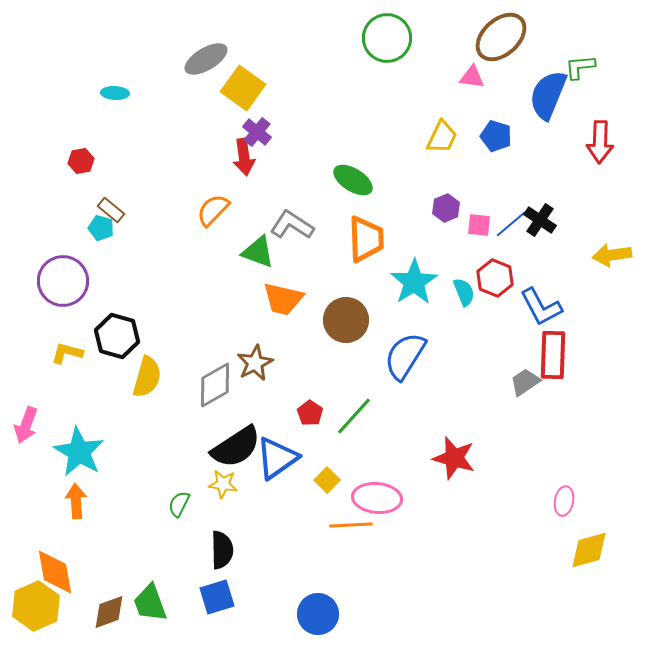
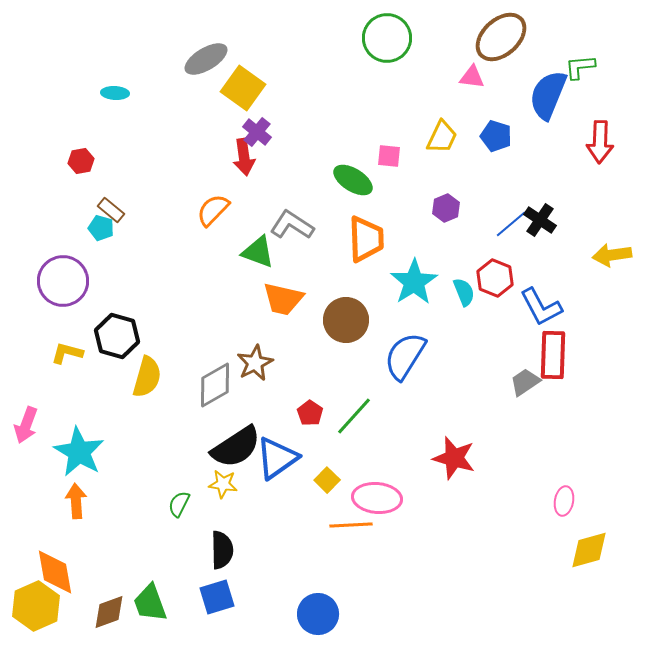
pink square at (479, 225): moved 90 px left, 69 px up
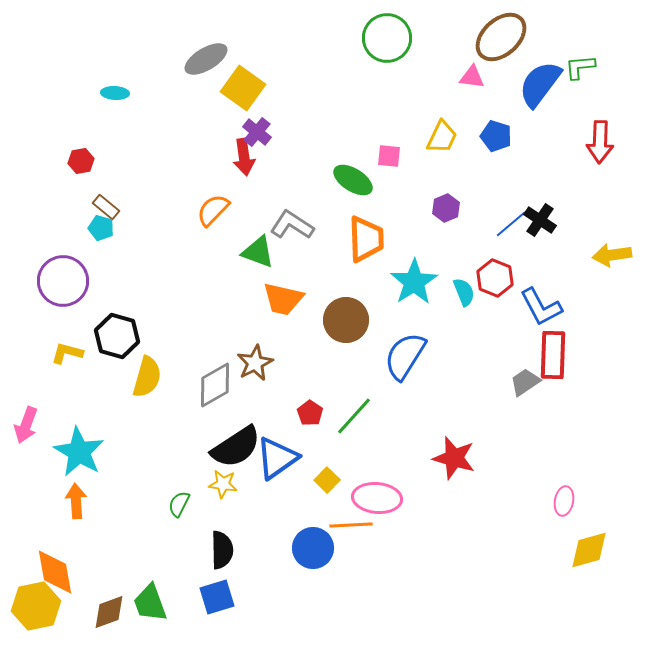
blue semicircle at (548, 95): moved 8 px left, 11 px up; rotated 15 degrees clockwise
brown rectangle at (111, 210): moved 5 px left, 3 px up
yellow hexagon at (36, 606): rotated 12 degrees clockwise
blue circle at (318, 614): moved 5 px left, 66 px up
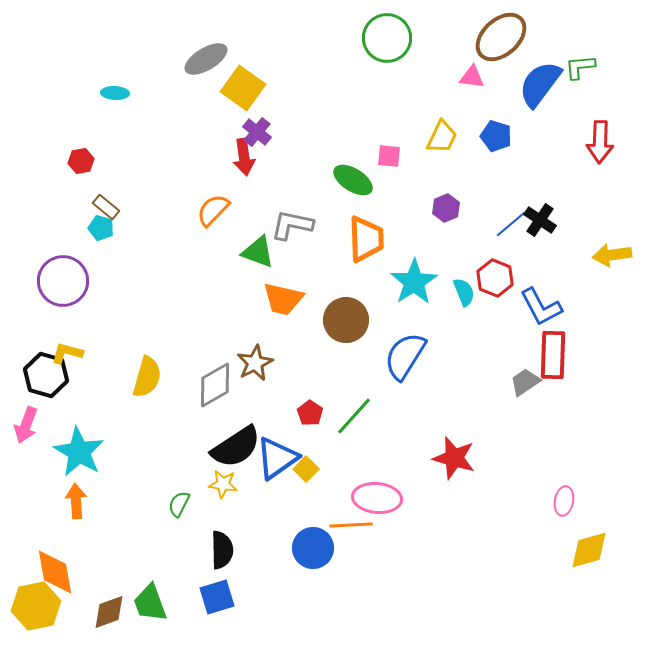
gray L-shape at (292, 225): rotated 21 degrees counterclockwise
black hexagon at (117, 336): moved 71 px left, 39 px down
yellow square at (327, 480): moved 21 px left, 11 px up
